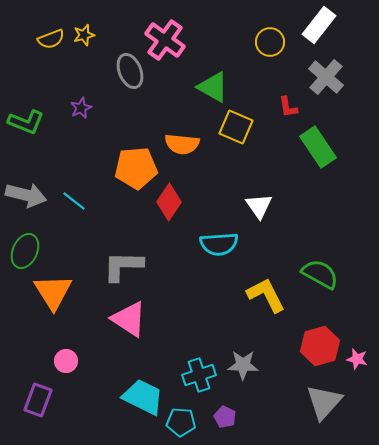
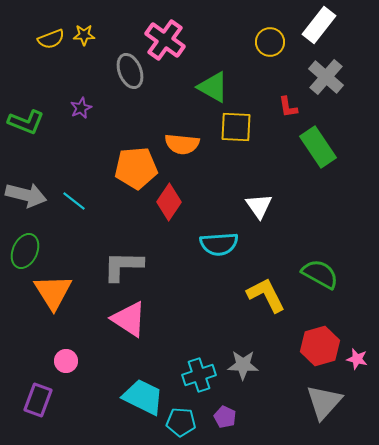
yellow star: rotated 15 degrees clockwise
yellow square: rotated 20 degrees counterclockwise
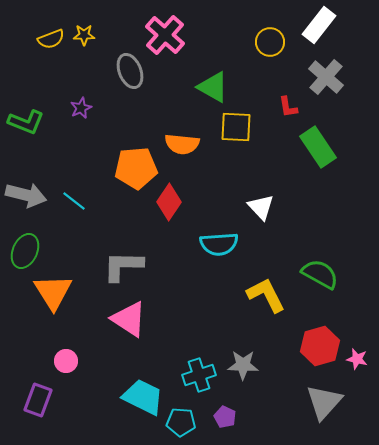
pink cross: moved 5 px up; rotated 6 degrees clockwise
white triangle: moved 2 px right, 1 px down; rotated 8 degrees counterclockwise
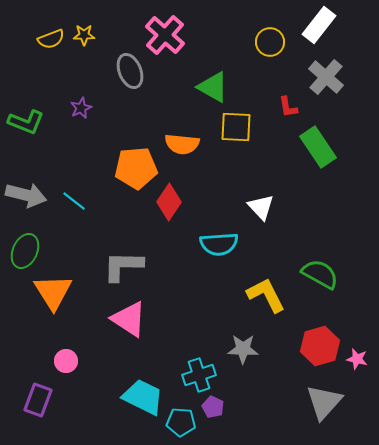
gray star: moved 16 px up
purple pentagon: moved 12 px left, 10 px up
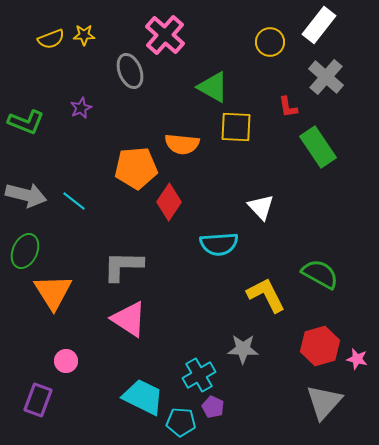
cyan cross: rotated 12 degrees counterclockwise
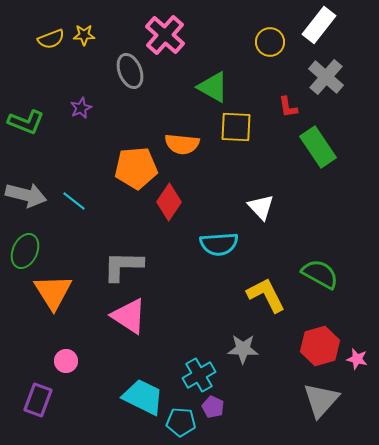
pink triangle: moved 3 px up
gray triangle: moved 3 px left, 2 px up
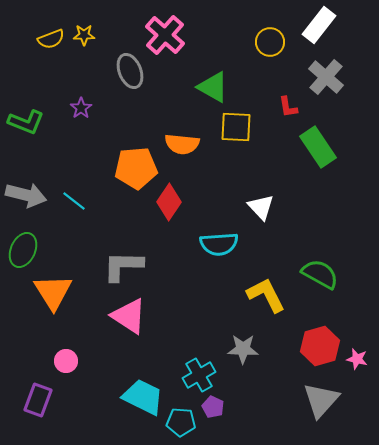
purple star: rotated 10 degrees counterclockwise
green ellipse: moved 2 px left, 1 px up
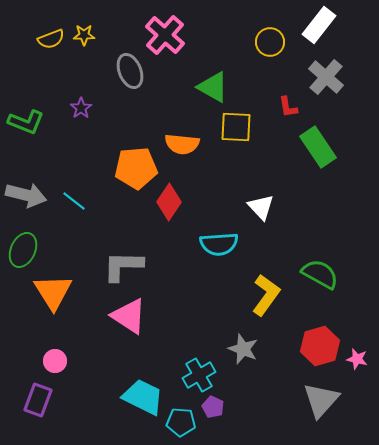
yellow L-shape: rotated 63 degrees clockwise
gray star: rotated 20 degrees clockwise
pink circle: moved 11 px left
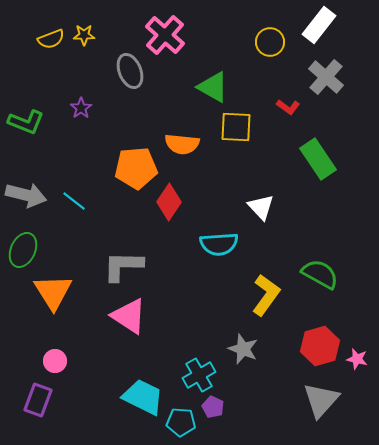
red L-shape: rotated 45 degrees counterclockwise
green rectangle: moved 12 px down
